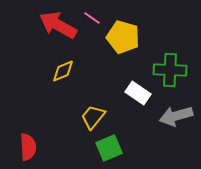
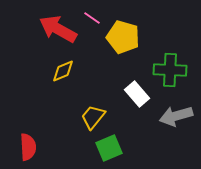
red arrow: moved 4 px down
white rectangle: moved 1 px left, 1 px down; rotated 15 degrees clockwise
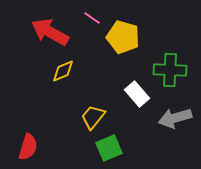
red arrow: moved 8 px left, 3 px down
gray arrow: moved 1 px left, 2 px down
red semicircle: rotated 20 degrees clockwise
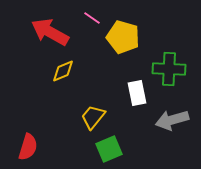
green cross: moved 1 px left, 1 px up
white rectangle: moved 1 px up; rotated 30 degrees clockwise
gray arrow: moved 3 px left, 2 px down
green square: moved 1 px down
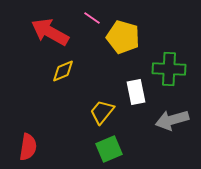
white rectangle: moved 1 px left, 1 px up
yellow trapezoid: moved 9 px right, 5 px up
red semicircle: rotated 8 degrees counterclockwise
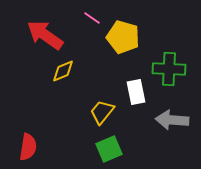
red arrow: moved 5 px left, 3 px down; rotated 6 degrees clockwise
gray arrow: rotated 20 degrees clockwise
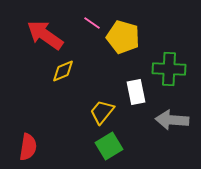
pink line: moved 5 px down
green square: moved 3 px up; rotated 8 degrees counterclockwise
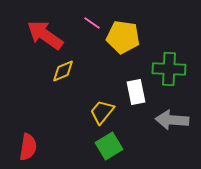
yellow pentagon: rotated 8 degrees counterclockwise
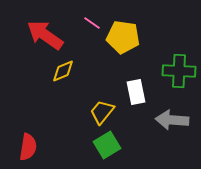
green cross: moved 10 px right, 2 px down
green square: moved 2 px left, 1 px up
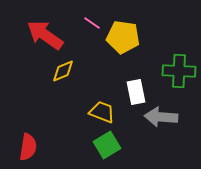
yellow trapezoid: rotated 72 degrees clockwise
gray arrow: moved 11 px left, 3 px up
